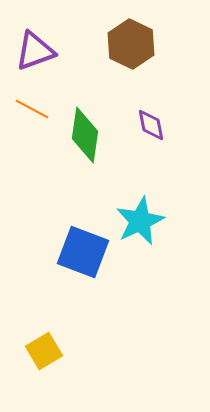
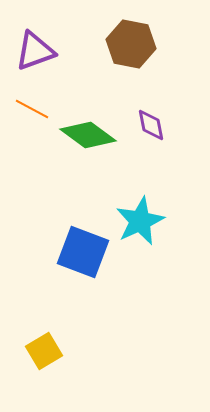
brown hexagon: rotated 15 degrees counterclockwise
green diamond: moved 3 px right; rotated 62 degrees counterclockwise
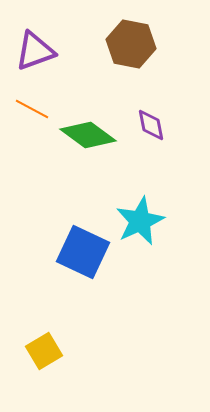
blue square: rotated 4 degrees clockwise
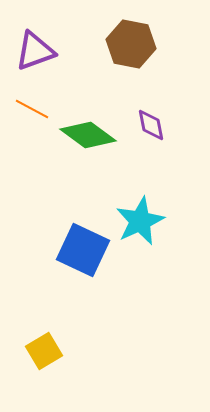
blue square: moved 2 px up
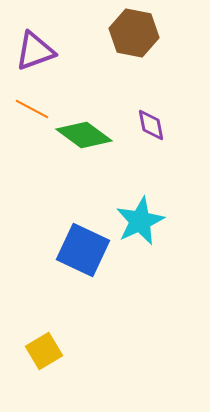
brown hexagon: moved 3 px right, 11 px up
green diamond: moved 4 px left
